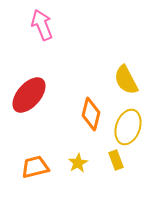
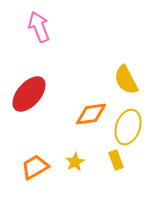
pink arrow: moved 3 px left, 2 px down
red ellipse: moved 1 px up
orange diamond: rotated 68 degrees clockwise
yellow star: moved 3 px left, 1 px up
orange trapezoid: rotated 16 degrees counterclockwise
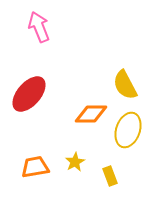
yellow semicircle: moved 1 px left, 5 px down
orange diamond: rotated 8 degrees clockwise
yellow ellipse: moved 3 px down
yellow rectangle: moved 6 px left, 16 px down
orange trapezoid: rotated 20 degrees clockwise
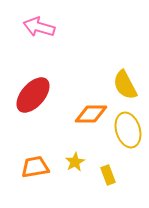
pink arrow: rotated 52 degrees counterclockwise
red ellipse: moved 4 px right, 1 px down
yellow ellipse: rotated 36 degrees counterclockwise
yellow rectangle: moved 2 px left, 1 px up
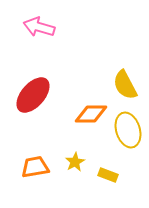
yellow rectangle: rotated 48 degrees counterclockwise
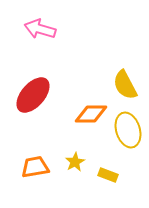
pink arrow: moved 1 px right, 2 px down
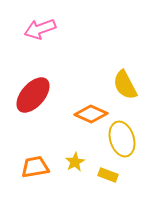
pink arrow: rotated 36 degrees counterclockwise
orange diamond: rotated 24 degrees clockwise
yellow ellipse: moved 6 px left, 9 px down
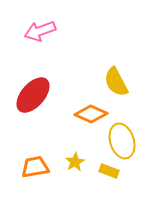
pink arrow: moved 2 px down
yellow semicircle: moved 9 px left, 3 px up
yellow ellipse: moved 2 px down
yellow rectangle: moved 1 px right, 4 px up
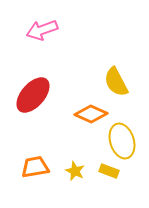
pink arrow: moved 2 px right, 1 px up
yellow star: moved 9 px down; rotated 18 degrees counterclockwise
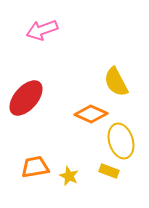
red ellipse: moved 7 px left, 3 px down
yellow ellipse: moved 1 px left
yellow star: moved 6 px left, 5 px down
